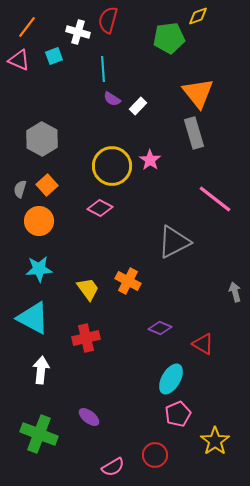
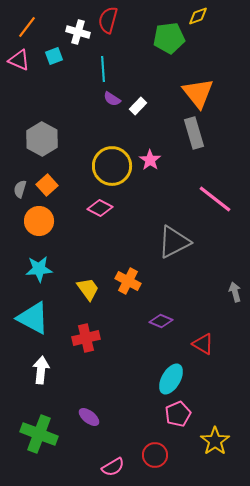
purple diamond: moved 1 px right, 7 px up
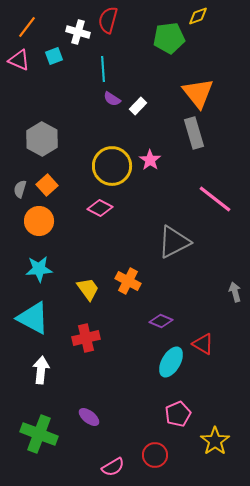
cyan ellipse: moved 17 px up
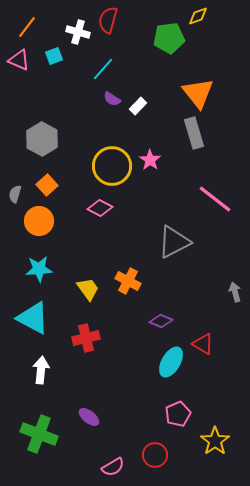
cyan line: rotated 45 degrees clockwise
gray semicircle: moved 5 px left, 5 px down
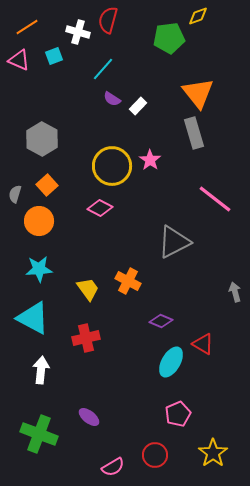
orange line: rotated 20 degrees clockwise
yellow star: moved 2 px left, 12 px down
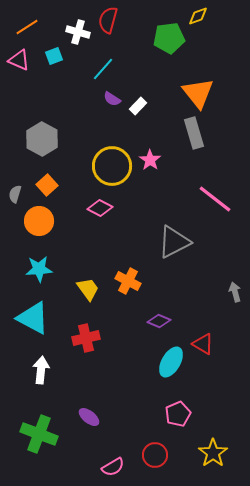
purple diamond: moved 2 px left
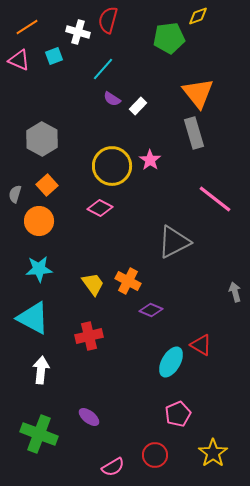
yellow trapezoid: moved 5 px right, 5 px up
purple diamond: moved 8 px left, 11 px up
red cross: moved 3 px right, 2 px up
red triangle: moved 2 px left, 1 px down
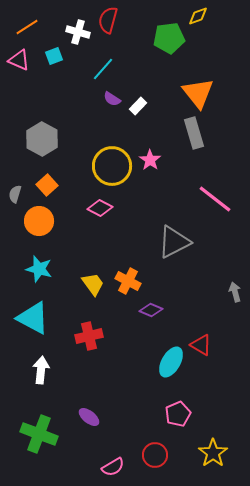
cyan star: rotated 20 degrees clockwise
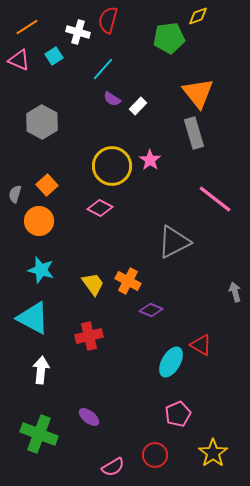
cyan square: rotated 12 degrees counterclockwise
gray hexagon: moved 17 px up
cyan star: moved 2 px right, 1 px down
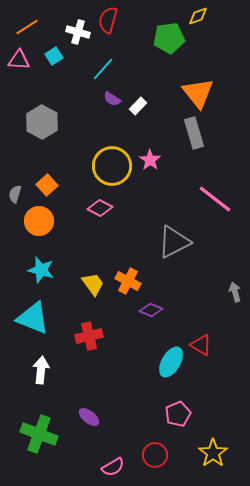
pink triangle: rotated 20 degrees counterclockwise
cyan triangle: rotated 6 degrees counterclockwise
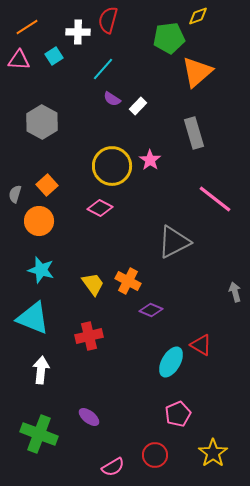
white cross: rotated 15 degrees counterclockwise
orange triangle: moved 1 px left, 21 px up; rotated 28 degrees clockwise
